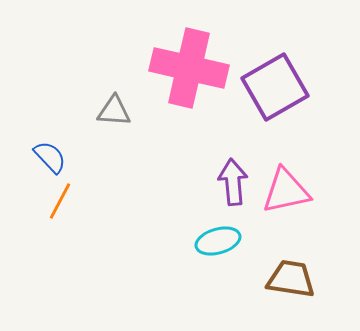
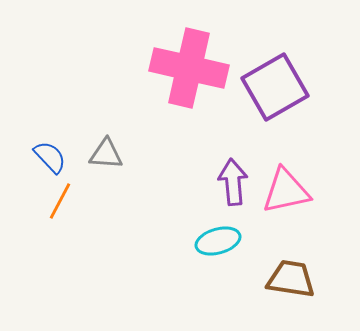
gray triangle: moved 8 px left, 43 px down
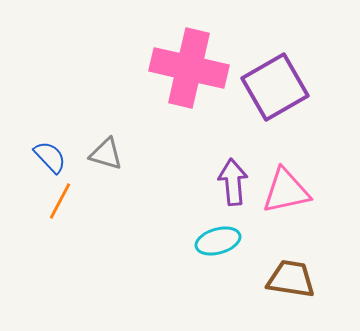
gray triangle: rotated 12 degrees clockwise
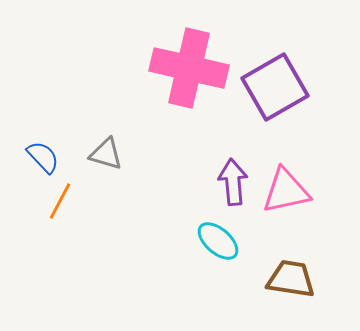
blue semicircle: moved 7 px left
cyan ellipse: rotated 57 degrees clockwise
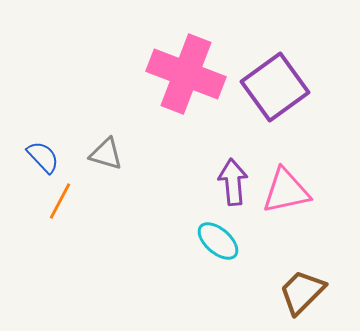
pink cross: moved 3 px left, 6 px down; rotated 8 degrees clockwise
purple square: rotated 6 degrees counterclockwise
brown trapezoid: moved 11 px right, 13 px down; rotated 54 degrees counterclockwise
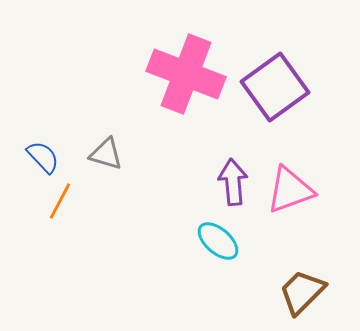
pink triangle: moved 4 px right, 1 px up; rotated 8 degrees counterclockwise
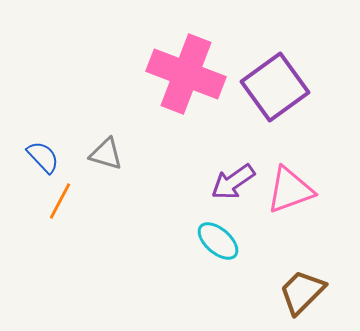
purple arrow: rotated 120 degrees counterclockwise
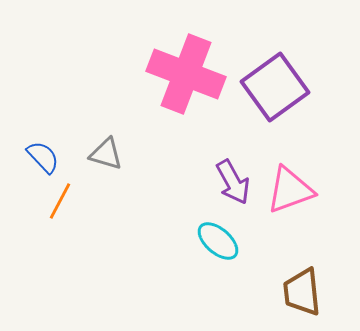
purple arrow: rotated 84 degrees counterclockwise
brown trapezoid: rotated 51 degrees counterclockwise
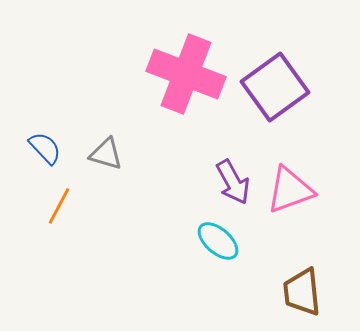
blue semicircle: moved 2 px right, 9 px up
orange line: moved 1 px left, 5 px down
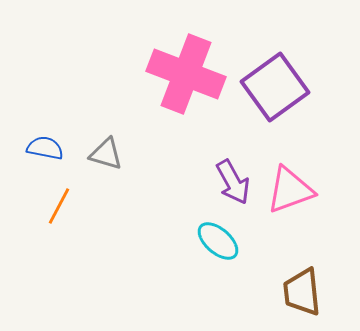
blue semicircle: rotated 36 degrees counterclockwise
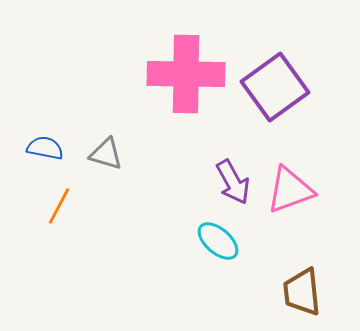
pink cross: rotated 20 degrees counterclockwise
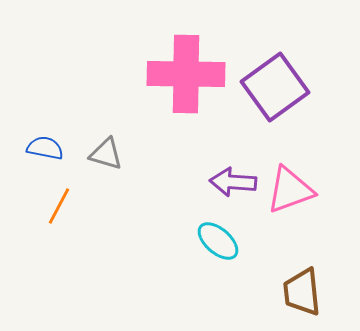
purple arrow: rotated 123 degrees clockwise
